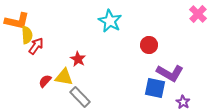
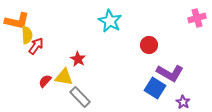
pink cross: moved 1 px left, 4 px down; rotated 30 degrees clockwise
blue square: rotated 20 degrees clockwise
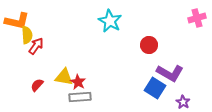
red star: moved 23 px down
red semicircle: moved 8 px left, 4 px down
gray rectangle: rotated 50 degrees counterclockwise
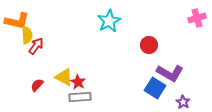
cyan star: moved 1 px left; rotated 15 degrees clockwise
yellow triangle: rotated 18 degrees clockwise
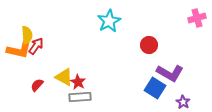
orange L-shape: moved 2 px right, 29 px down
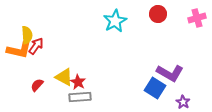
cyan star: moved 6 px right
red circle: moved 9 px right, 31 px up
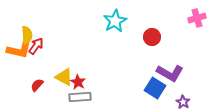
red circle: moved 6 px left, 23 px down
